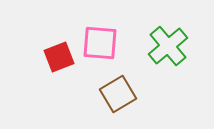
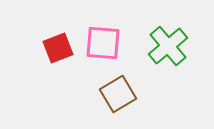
pink square: moved 3 px right
red square: moved 1 px left, 9 px up
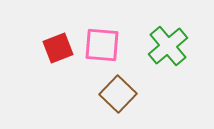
pink square: moved 1 px left, 2 px down
brown square: rotated 15 degrees counterclockwise
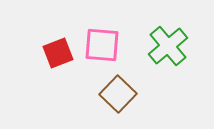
red square: moved 5 px down
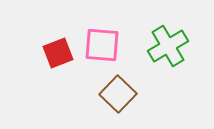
green cross: rotated 9 degrees clockwise
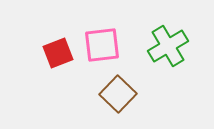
pink square: rotated 12 degrees counterclockwise
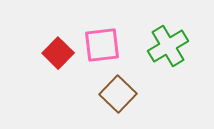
red square: rotated 24 degrees counterclockwise
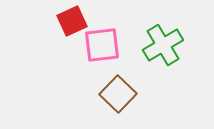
green cross: moved 5 px left, 1 px up
red square: moved 14 px right, 32 px up; rotated 20 degrees clockwise
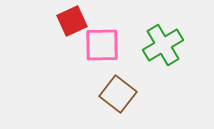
pink square: rotated 6 degrees clockwise
brown square: rotated 6 degrees counterclockwise
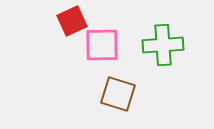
green cross: rotated 27 degrees clockwise
brown square: rotated 21 degrees counterclockwise
